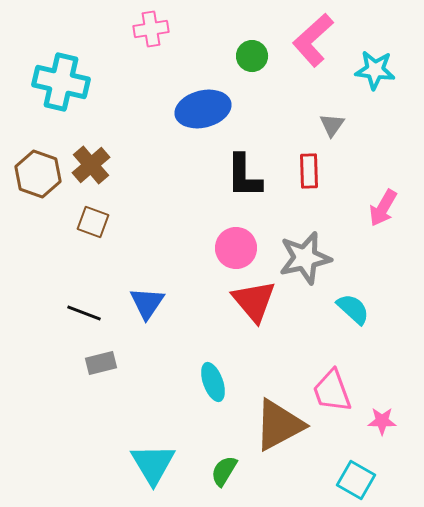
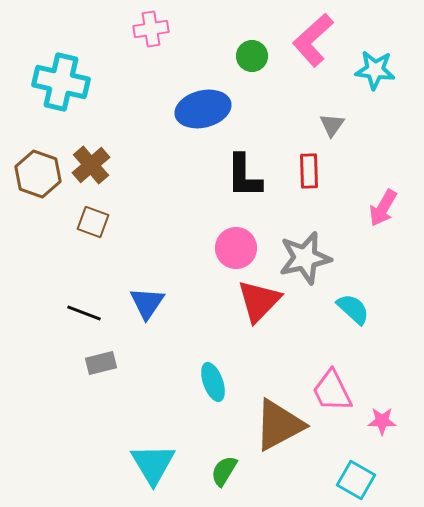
red triangle: moved 5 px right; rotated 24 degrees clockwise
pink trapezoid: rotated 6 degrees counterclockwise
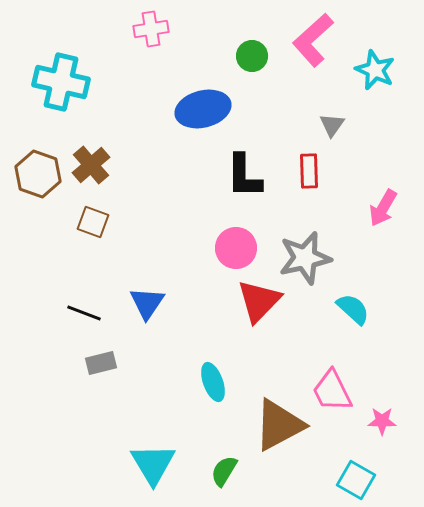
cyan star: rotated 18 degrees clockwise
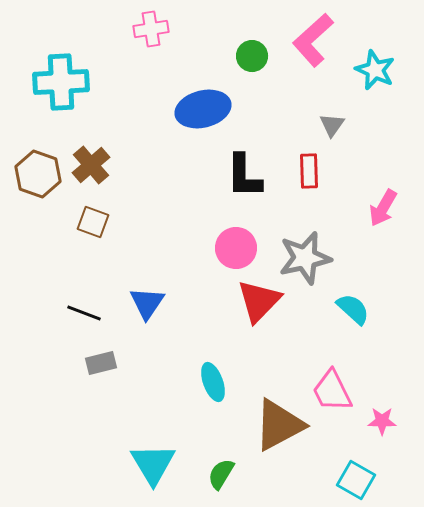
cyan cross: rotated 16 degrees counterclockwise
green semicircle: moved 3 px left, 3 px down
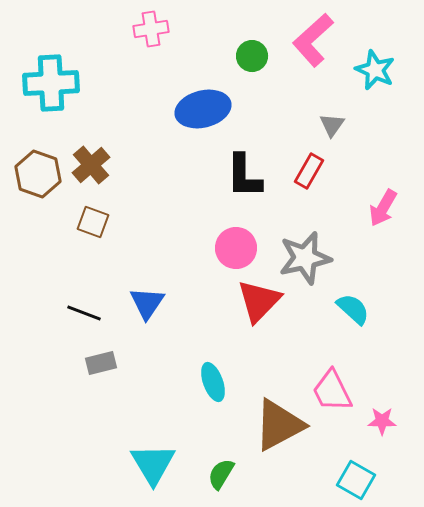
cyan cross: moved 10 px left, 1 px down
red rectangle: rotated 32 degrees clockwise
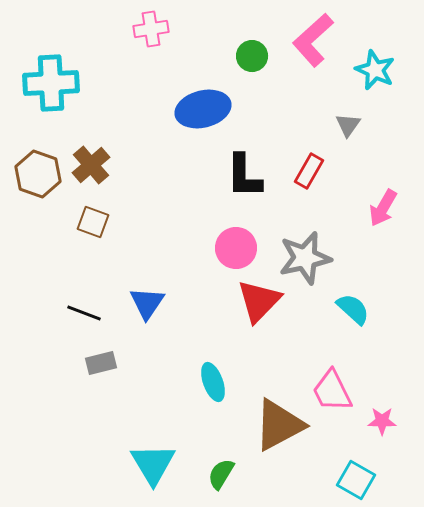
gray triangle: moved 16 px right
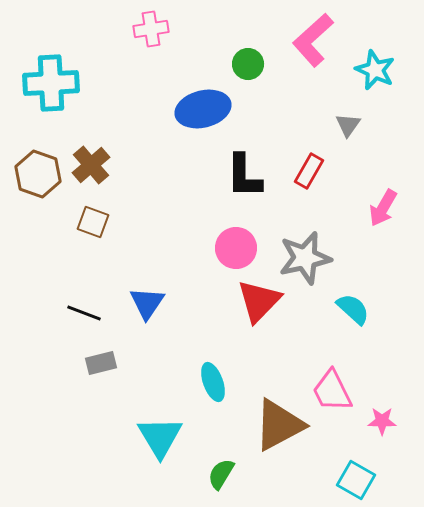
green circle: moved 4 px left, 8 px down
cyan triangle: moved 7 px right, 27 px up
